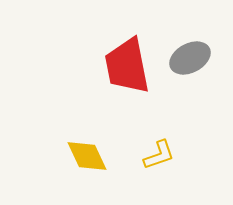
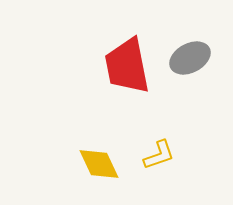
yellow diamond: moved 12 px right, 8 px down
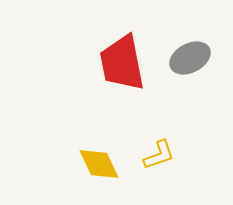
red trapezoid: moved 5 px left, 3 px up
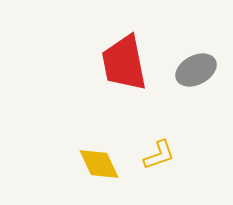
gray ellipse: moved 6 px right, 12 px down
red trapezoid: moved 2 px right
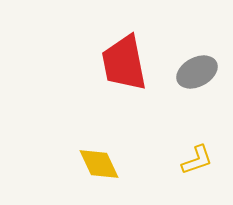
gray ellipse: moved 1 px right, 2 px down
yellow L-shape: moved 38 px right, 5 px down
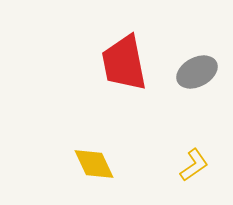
yellow L-shape: moved 3 px left, 5 px down; rotated 16 degrees counterclockwise
yellow diamond: moved 5 px left
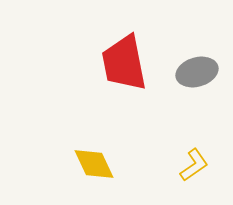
gray ellipse: rotated 12 degrees clockwise
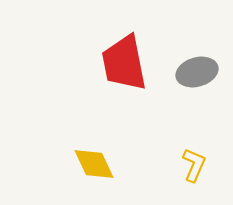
yellow L-shape: rotated 32 degrees counterclockwise
